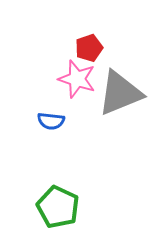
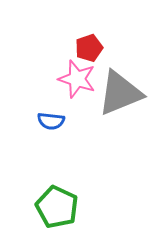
green pentagon: moved 1 px left
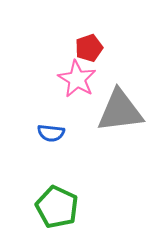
pink star: rotated 12 degrees clockwise
gray triangle: moved 18 px down; rotated 15 degrees clockwise
blue semicircle: moved 12 px down
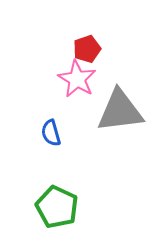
red pentagon: moved 2 px left, 1 px down
blue semicircle: rotated 68 degrees clockwise
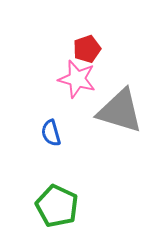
pink star: rotated 15 degrees counterclockwise
gray triangle: rotated 24 degrees clockwise
green pentagon: moved 1 px up
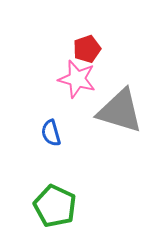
green pentagon: moved 2 px left
